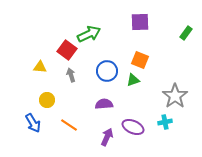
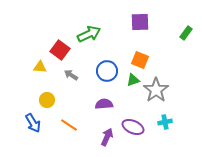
red square: moved 7 px left
gray arrow: rotated 40 degrees counterclockwise
gray star: moved 19 px left, 6 px up
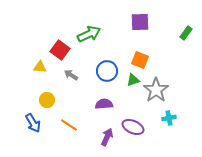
cyan cross: moved 4 px right, 4 px up
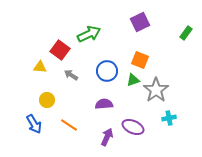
purple square: rotated 24 degrees counterclockwise
blue arrow: moved 1 px right, 1 px down
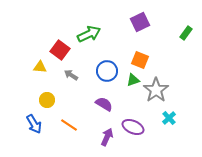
purple semicircle: rotated 36 degrees clockwise
cyan cross: rotated 32 degrees counterclockwise
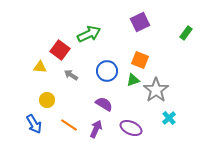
purple ellipse: moved 2 px left, 1 px down
purple arrow: moved 11 px left, 8 px up
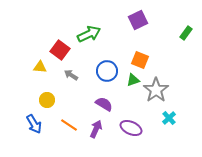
purple square: moved 2 px left, 2 px up
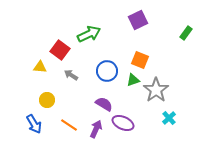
purple ellipse: moved 8 px left, 5 px up
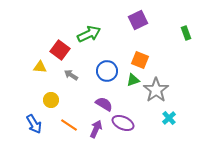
green rectangle: rotated 56 degrees counterclockwise
yellow circle: moved 4 px right
